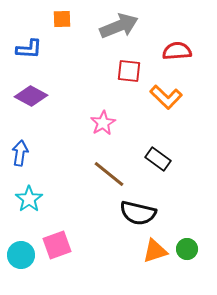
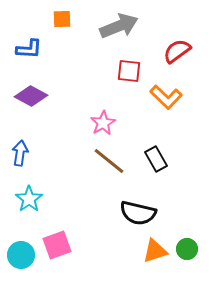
red semicircle: rotated 32 degrees counterclockwise
black rectangle: moved 2 px left; rotated 25 degrees clockwise
brown line: moved 13 px up
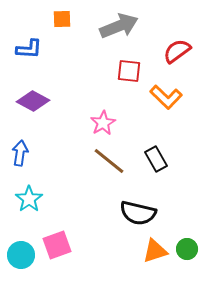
purple diamond: moved 2 px right, 5 px down
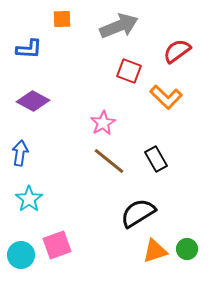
red square: rotated 15 degrees clockwise
black semicircle: rotated 135 degrees clockwise
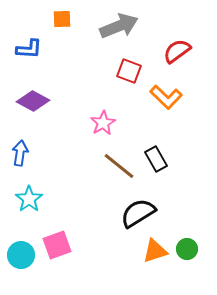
brown line: moved 10 px right, 5 px down
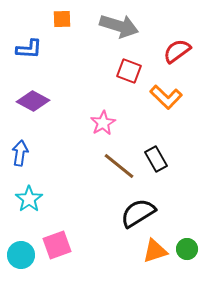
gray arrow: rotated 39 degrees clockwise
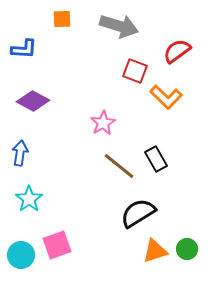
blue L-shape: moved 5 px left
red square: moved 6 px right
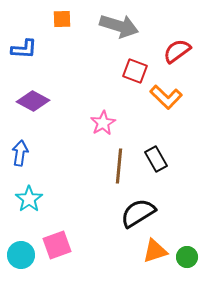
brown line: rotated 56 degrees clockwise
green circle: moved 8 px down
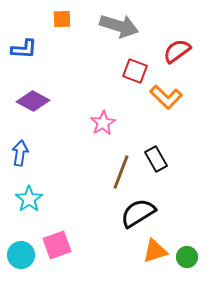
brown line: moved 2 px right, 6 px down; rotated 16 degrees clockwise
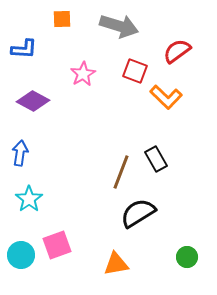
pink star: moved 20 px left, 49 px up
orange triangle: moved 39 px left, 13 px down; rotated 8 degrees clockwise
